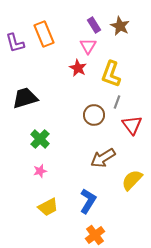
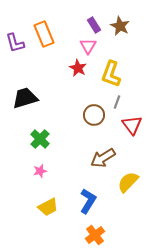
yellow semicircle: moved 4 px left, 2 px down
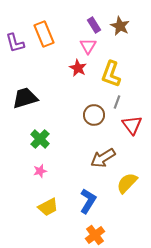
yellow semicircle: moved 1 px left, 1 px down
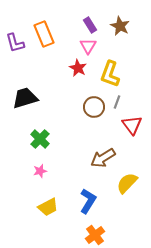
purple rectangle: moved 4 px left
yellow L-shape: moved 1 px left
brown circle: moved 8 px up
